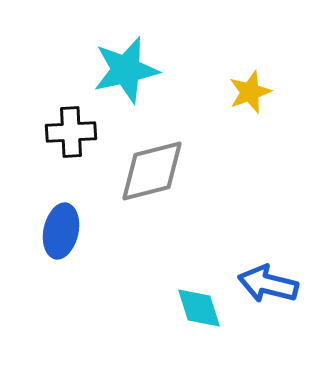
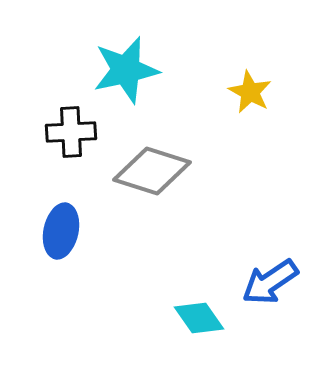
yellow star: rotated 24 degrees counterclockwise
gray diamond: rotated 32 degrees clockwise
blue arrow: moved 2 px right, 2 px up; rotated 48 degrees counterclockwise
cyan diamond: moved 10 px down; rotated 18 degrees counterclockwise
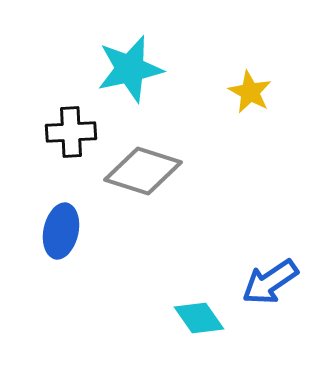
cyan star: moved 4 px right, 1 px up
gray diamond: moved 9 px left
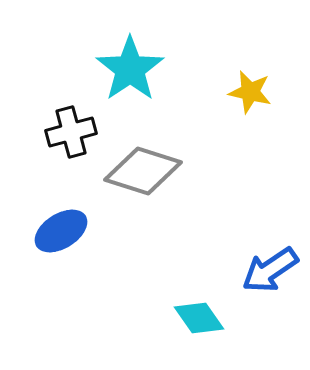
cyan star: rotated 22 degrees counterclockwise
yellow star: rotated 15 degrees counterclockwise
black cross: rotated 12 degrees counterclockwise
blue ellipse: rotated 46 degrees clockwise
blue arrow: moved 12 px up
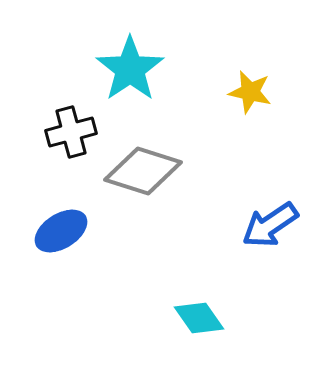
blue arrow: moved 45 px up
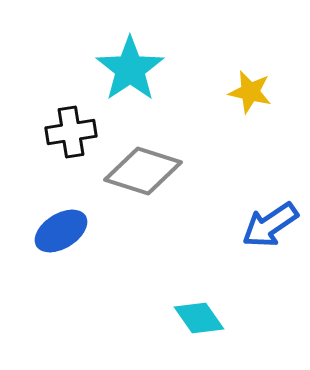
black cross: rotated 6 degrees clockwise
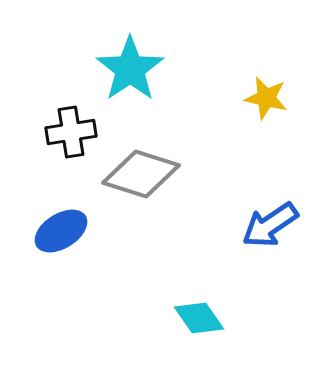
yellow star: moved 16 px right, 6 px down
gray diamond: moved 2 px left, 3 px down
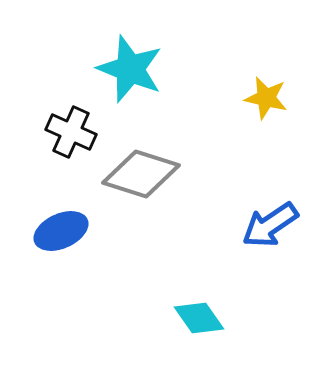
cyan star: rotated 16 degrees counterclockwise
black cross: rotated 33 degrees clockwise
blue ellipse: rotated 8 degrees clockwise
